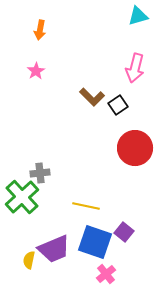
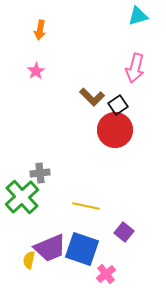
red circle: moved 20 px left, 18 px up
blue square: moved 13 px left, 7 px down
purple trapezoid: moved 4 px left, 1 px up
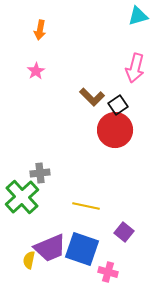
pink cross: moved 2 px right, 2 px up; rotated 36 degrees counterclockwise
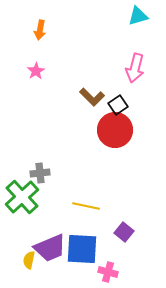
blue square: rotated 16 degrees counterclockwise
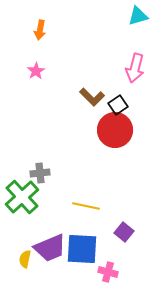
yellow semicircle: moved 4 px left, 1 px up
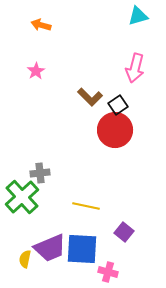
orange arrow: moved 1 px right, 5 px up; rotated 96 degrees clockwise
brown L-shape: moved 2 px left
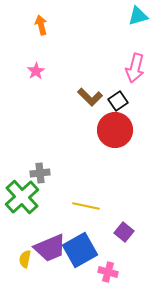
orange arrow: rotated 60 degrees clockwise
black square: moved 4 px up
blue square: moved 2 px left, 1 px down; rotated 32 degrees counterclockwise
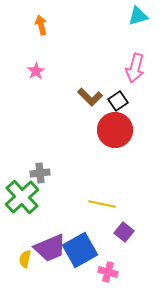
yellow line: moved 16 px right, 2 px up
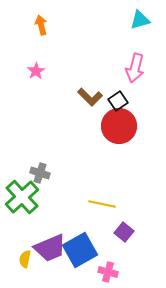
cyan triangle: moved 2 px right, 4 px down
red circle: moved 4 px right, 4 px up
gray cross: rotated 24 degrees clockwise
